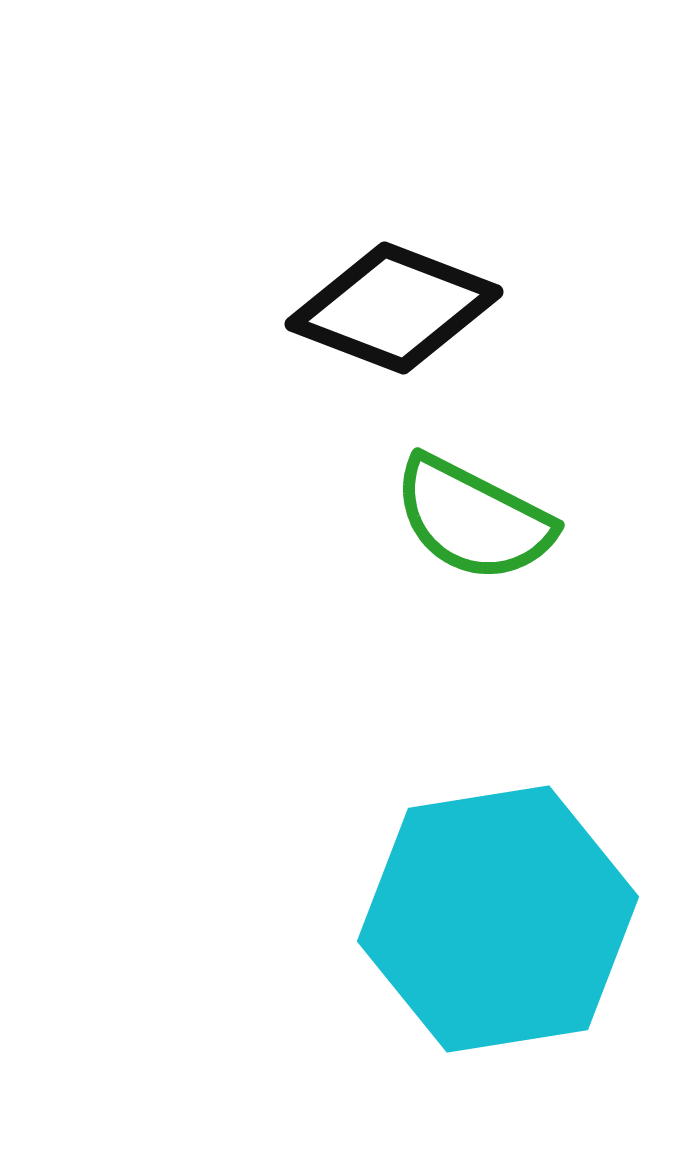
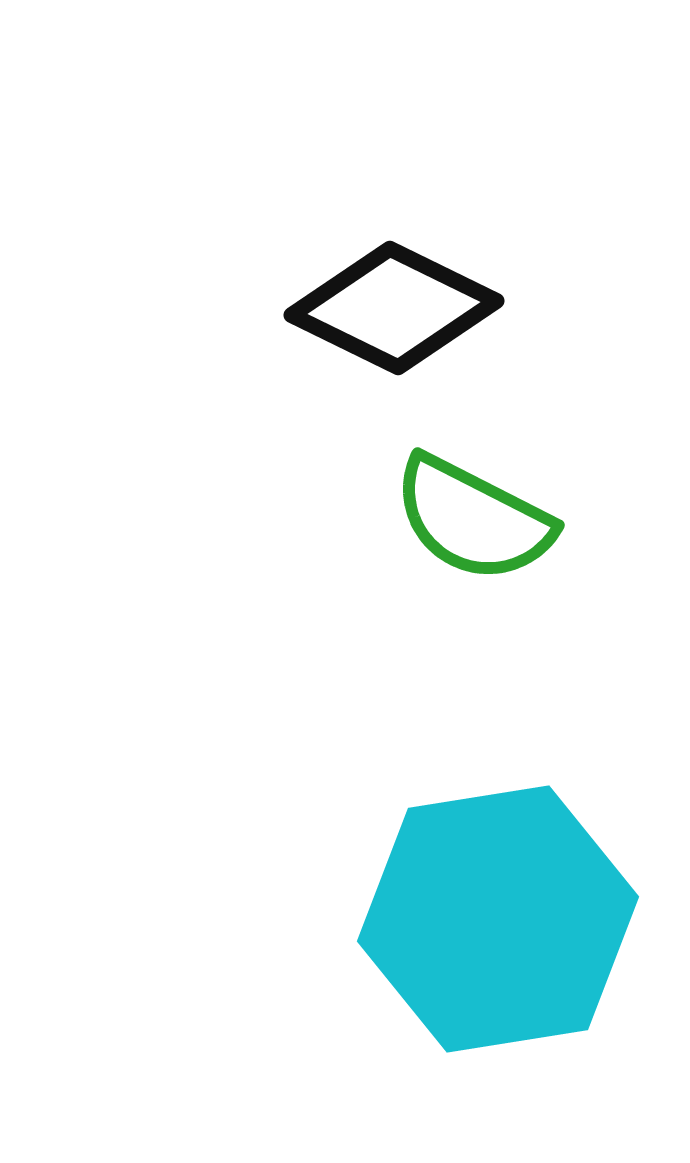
black diamond: rotated 5 degrees clockwise
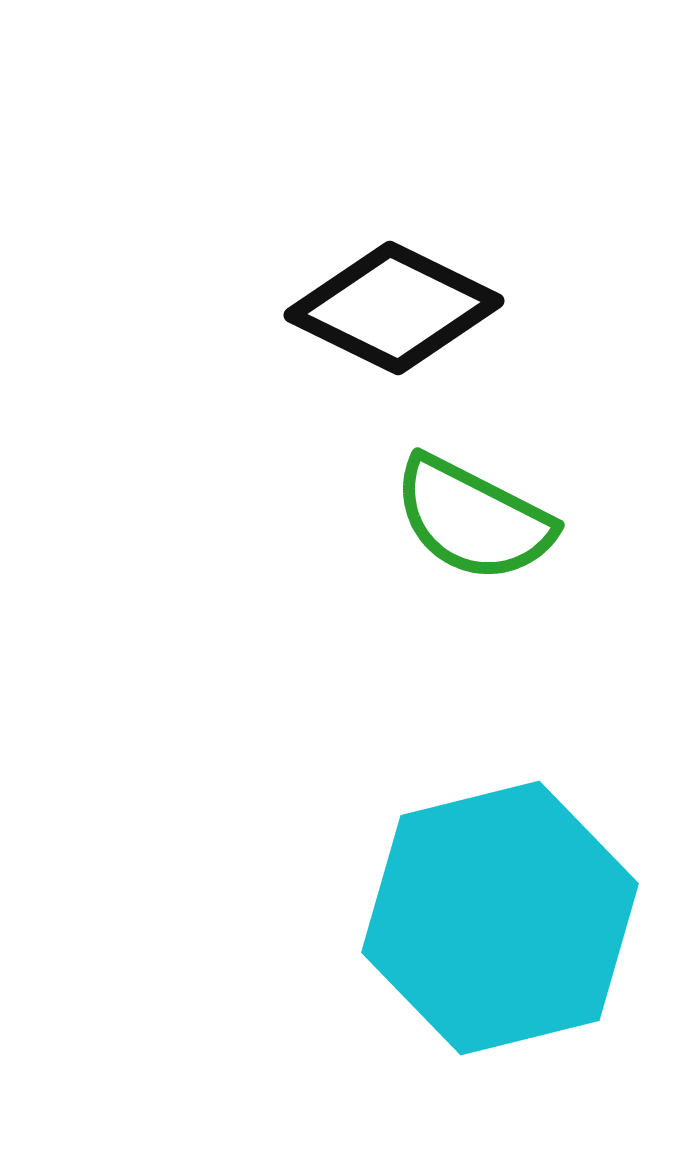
cyan hexagon: moved 2 px right, 1 px up; rotated 5 degrees counterclockwise
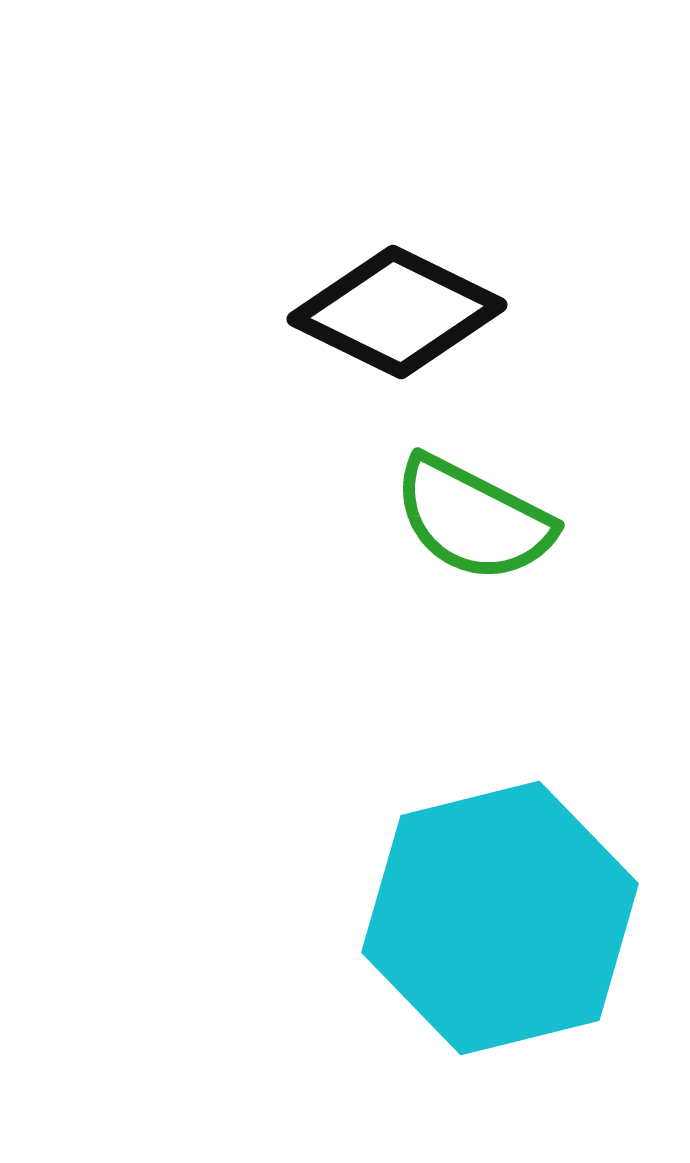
black diamond: moved 3 px right, 4 px down
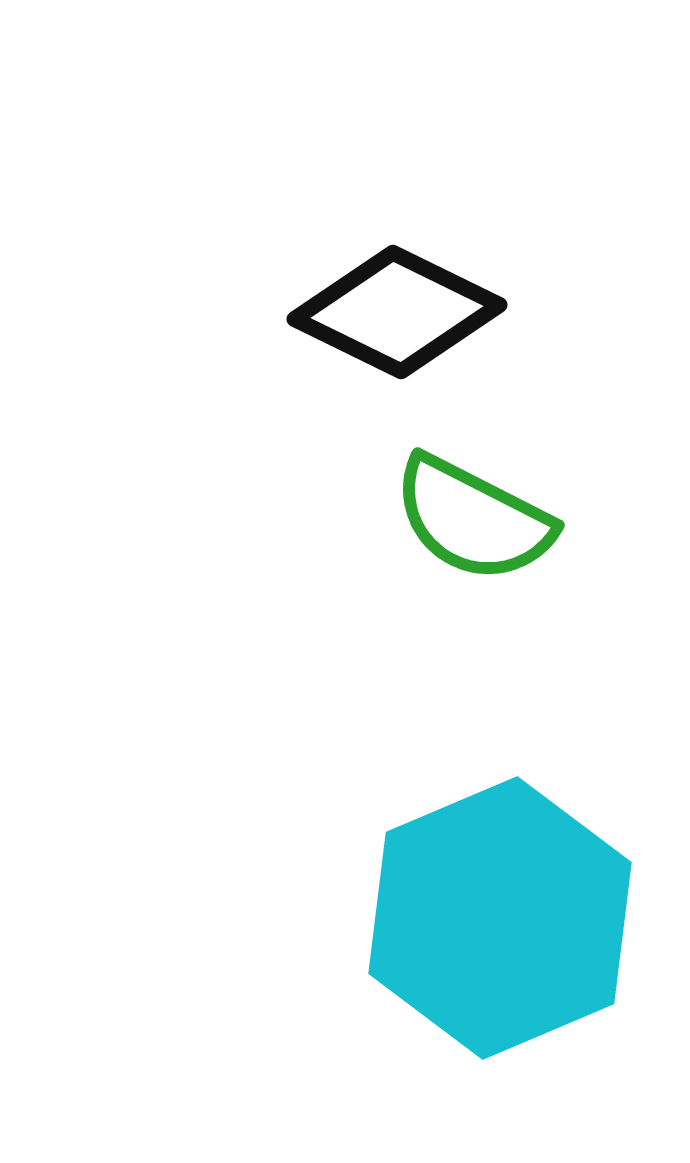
cyan hexagon: rotated 9 degrees counterclockwise
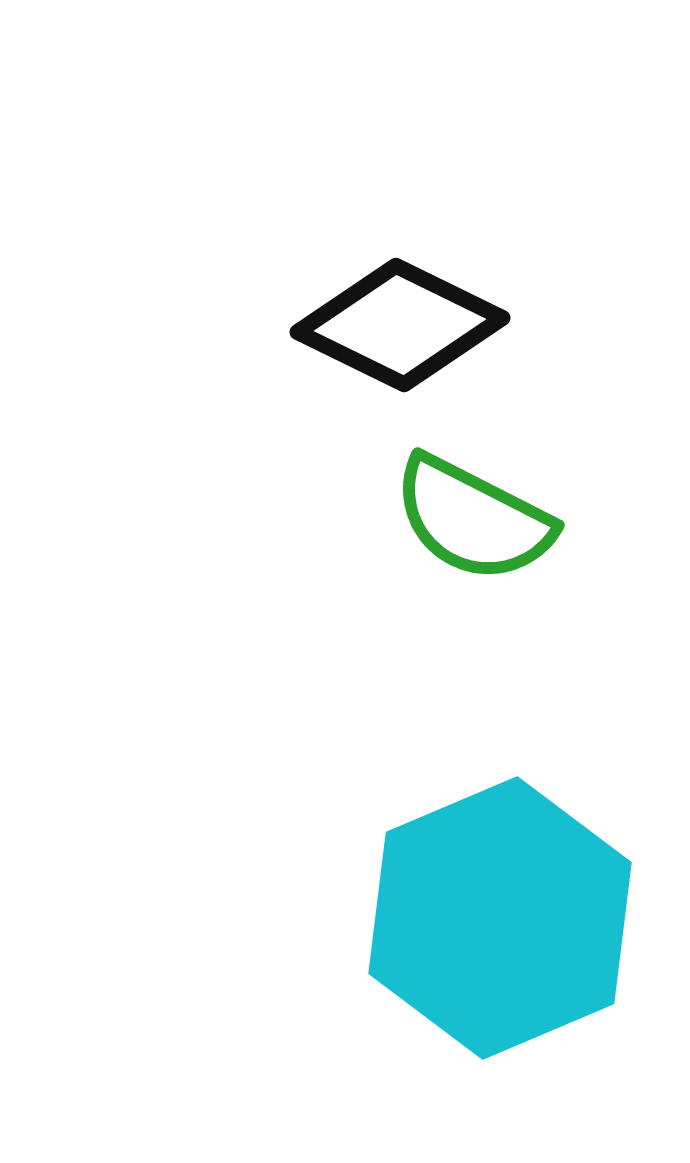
black diamond: moved 3 px right, 13 px down
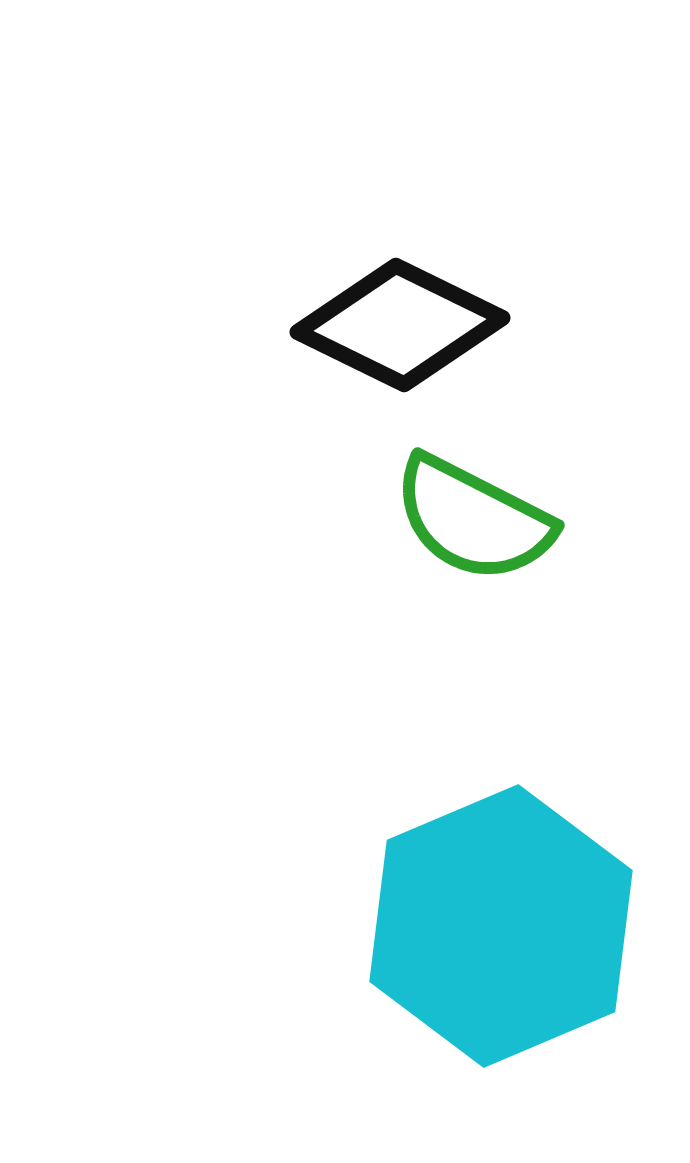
cyan hexagon: moved 1 px right, 8 px down
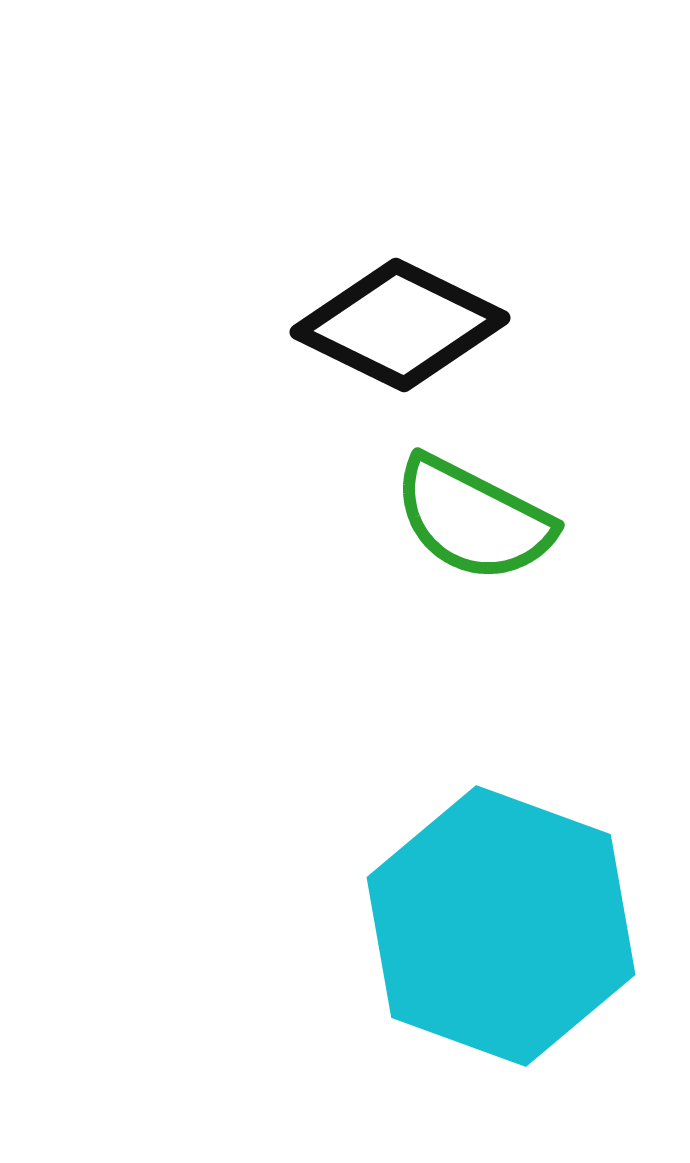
cyan hexagon: rotated 17 degrees counterclockwise
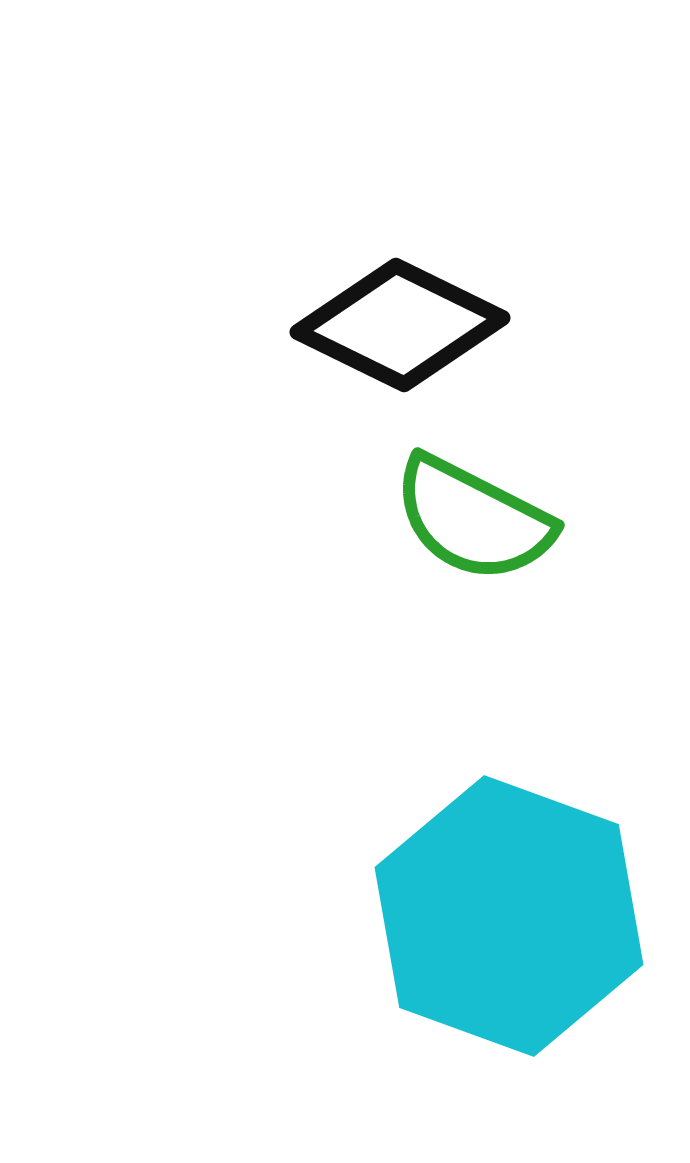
cyan hexagon: moved 8 px right, 10 px up
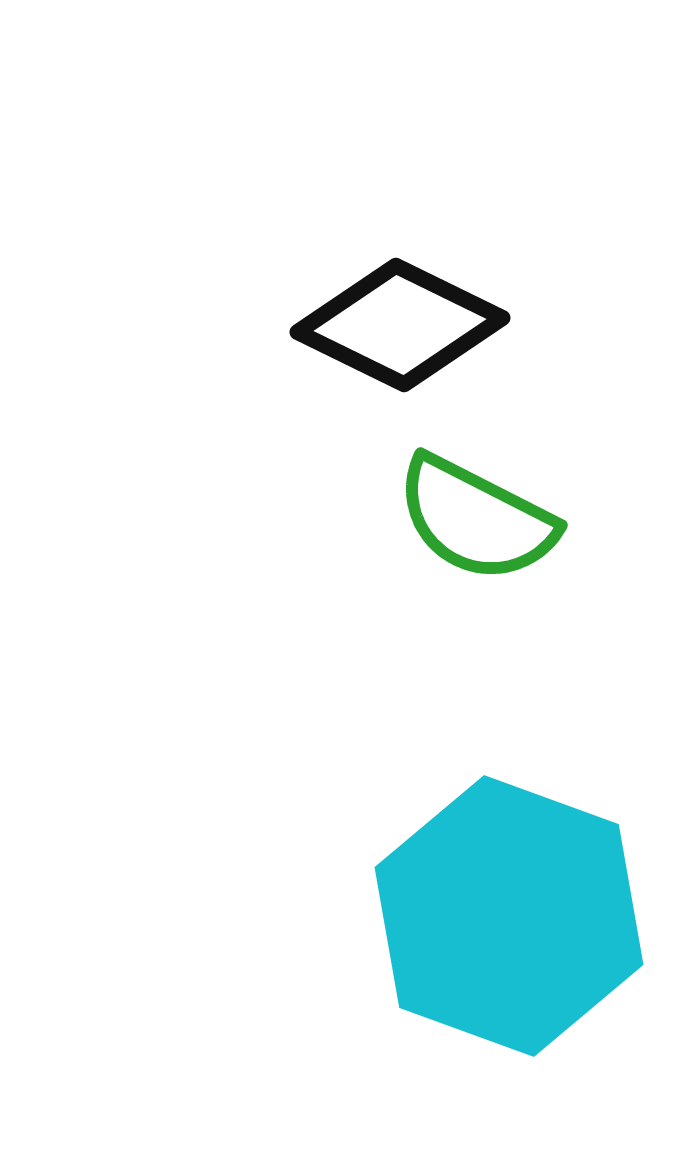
green semicircle: moved 3 px right
